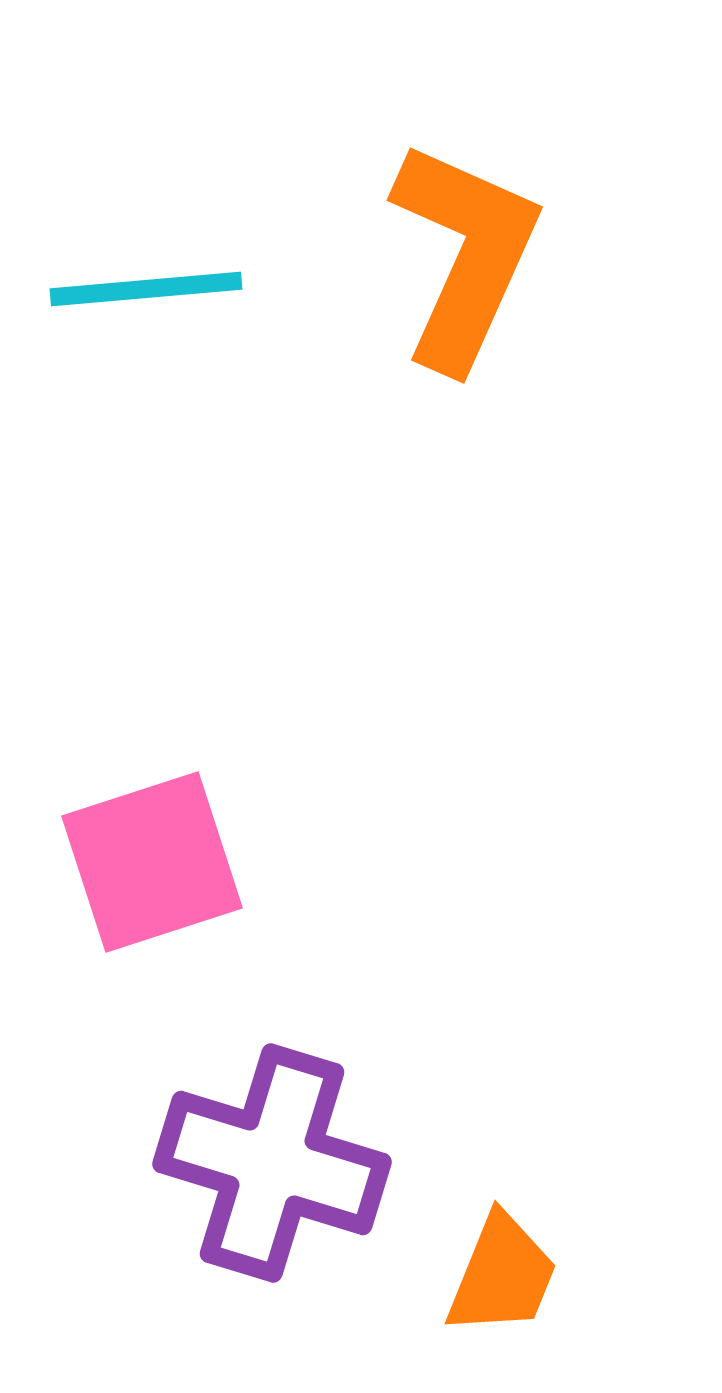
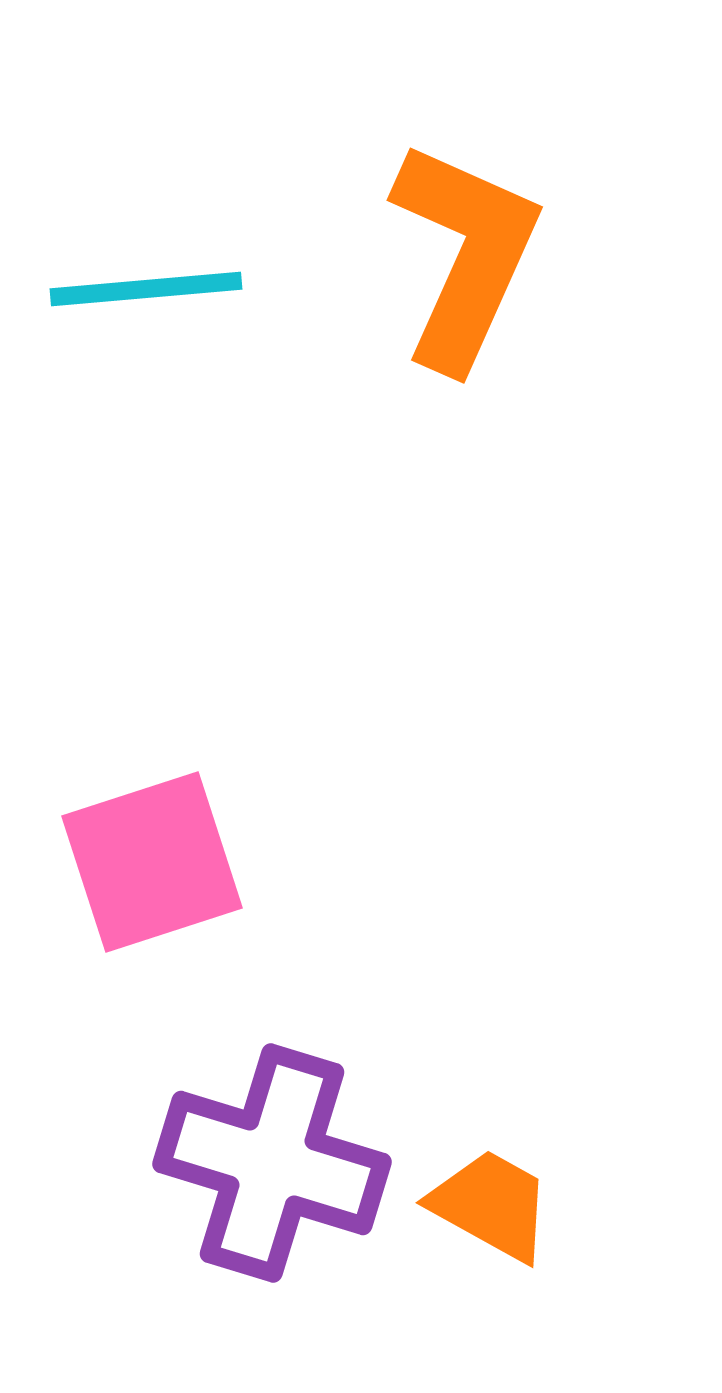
orange trapezoid: moved 11 px left, 70 px up; rotated 83 degrees counterclockwise
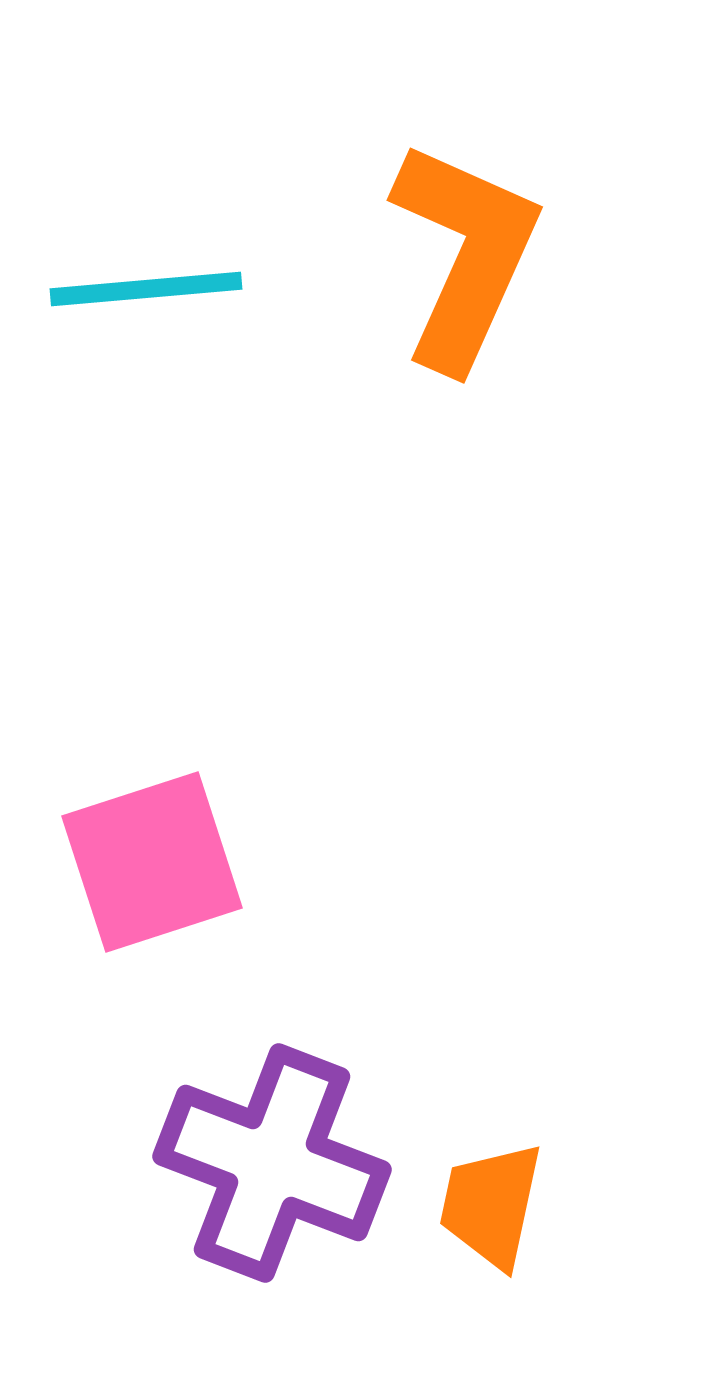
purple cross: rotated 4 degrees clockwise
orange trapezoid: rotated 107 degrees counterclockwise
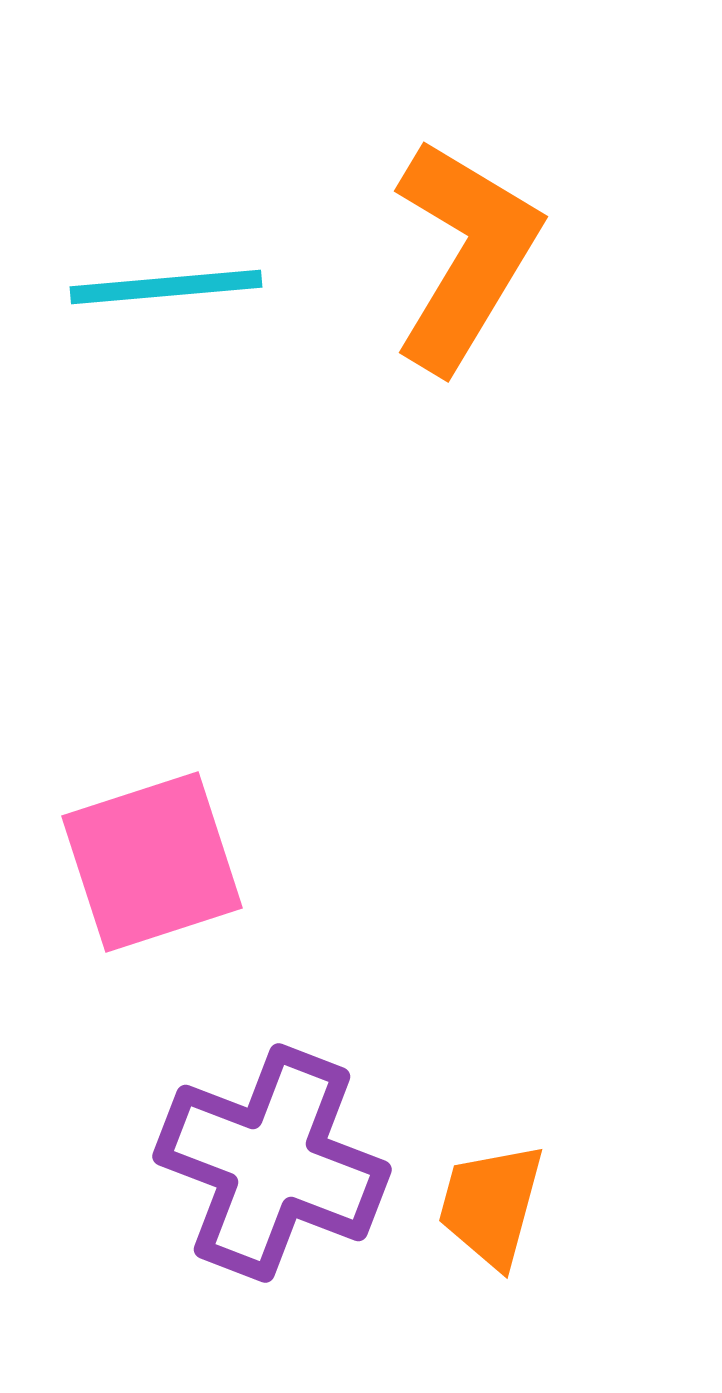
orange L-shape: rotated 7 degrees clockwise
cyan line: moved 20 px right, 2 px up
orange trapezoid: rotated 3 degrees clockwise
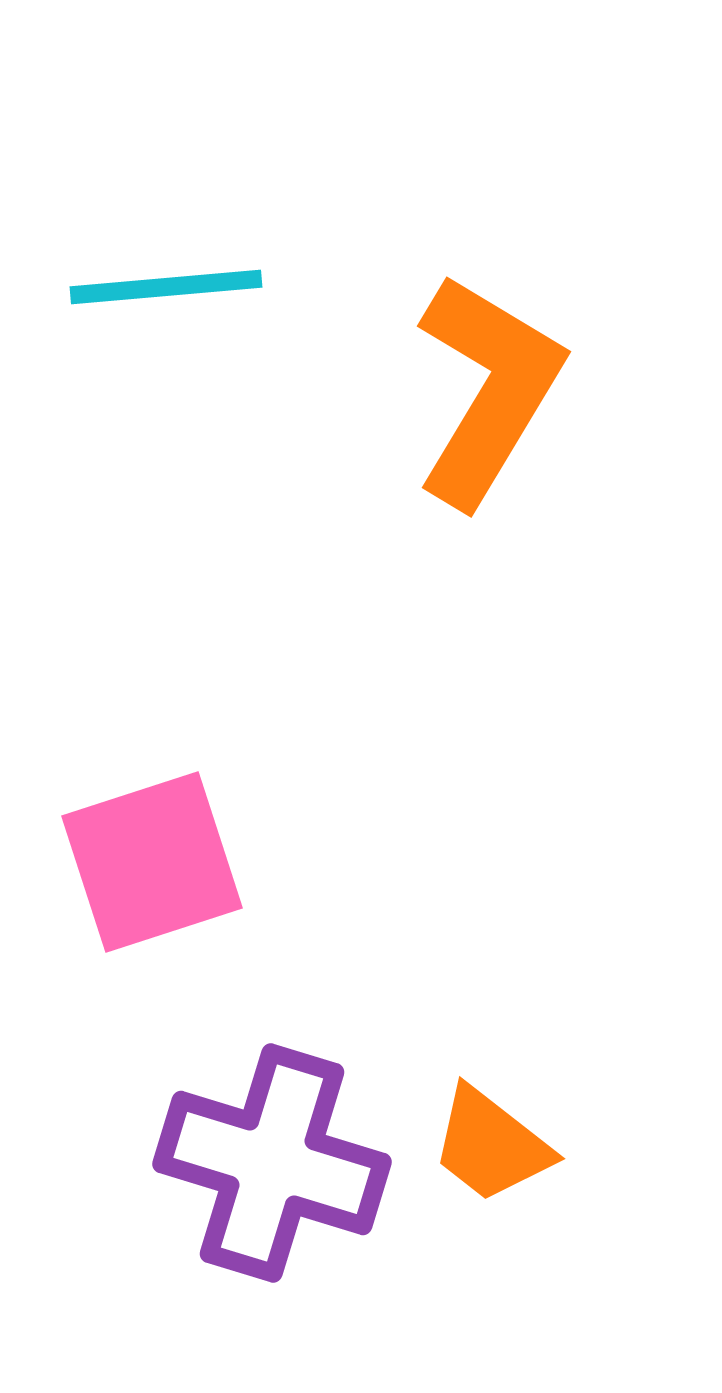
orange L-shape: moved 23 px right, 135 px down
purple cross: rotated 4 degrees counterclockwise
orange trapezoid: moved 60 px up; rotated 67 degrees counterclockwise
